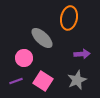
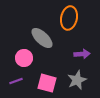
pink square: moved 4 px right, 2 px down; rotated 18 degrees counterclockwise
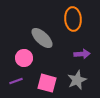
orange ellipse: moved 4 px right, 1 px down; rotated 15 degrees counterclockwise
